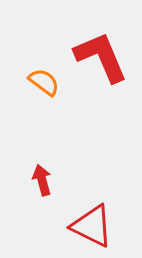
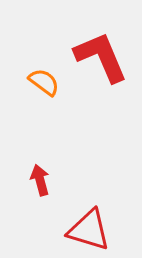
red arrow: moved 2 px left
red triangle: moved 3 px left, 4 px down; rotated 9 degrees counterclockwise
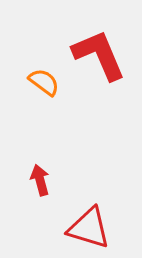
red L-shape: moved 2 px left, 2 px up
red triangle: moved 2 px up
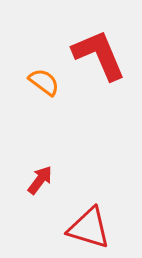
red arrow: rotated 52 degrees clockwise
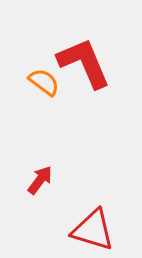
red L-shape: moved 15 px left, 8 px down
red triangle: moved 4 px right, 2 px down
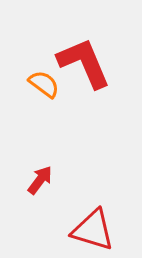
orange semicircle: moved 2 px down
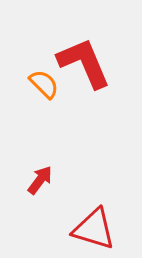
orange semicircle: rotated 8 degrees clockwise
red triangle: moved 1 px right, 1 px up
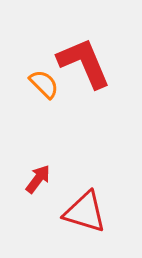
red arrow: moved 2 px left, 1 px up
red triangle: moved 9 px left, 17 px up
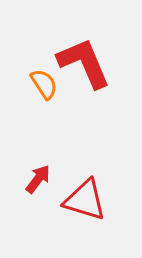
orange semicircle: rotated 12 degrees clockwise
red triangle: moved 12 px up
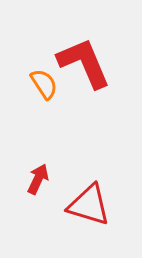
red arrow: rotated 12 degrees counterclockwise
red triangle: moved 4 px right, 5 px down
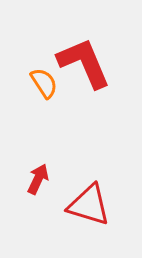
orange semicircle: moved 1 px up
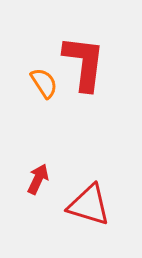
red L-shape: rotated 30 degrees clockwise
